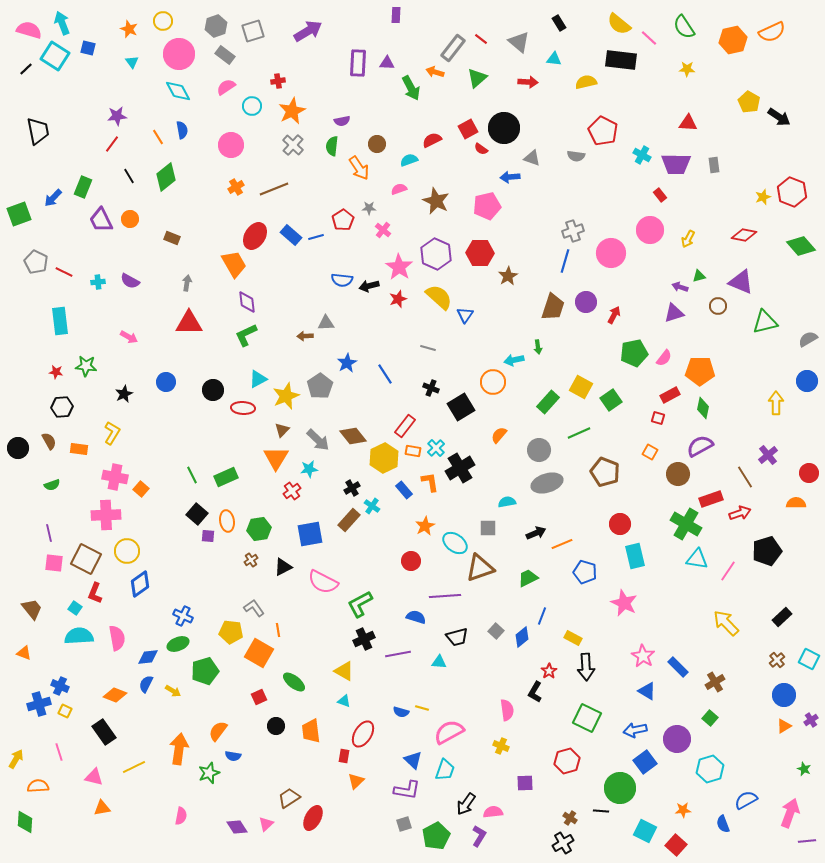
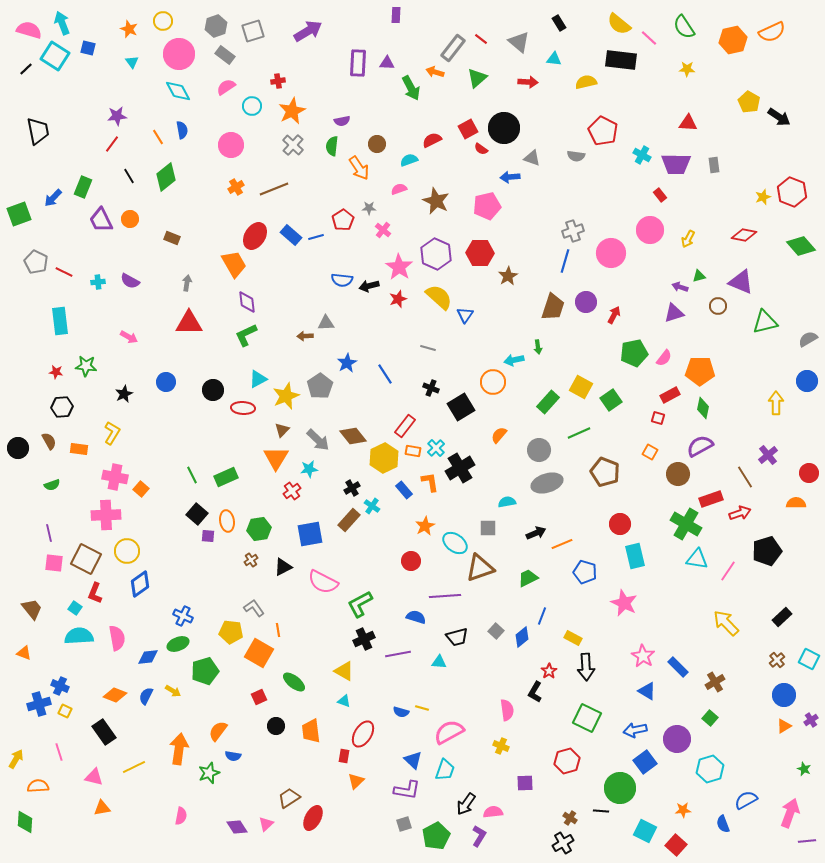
blue semicircle at (146, 684): moved 12 px down
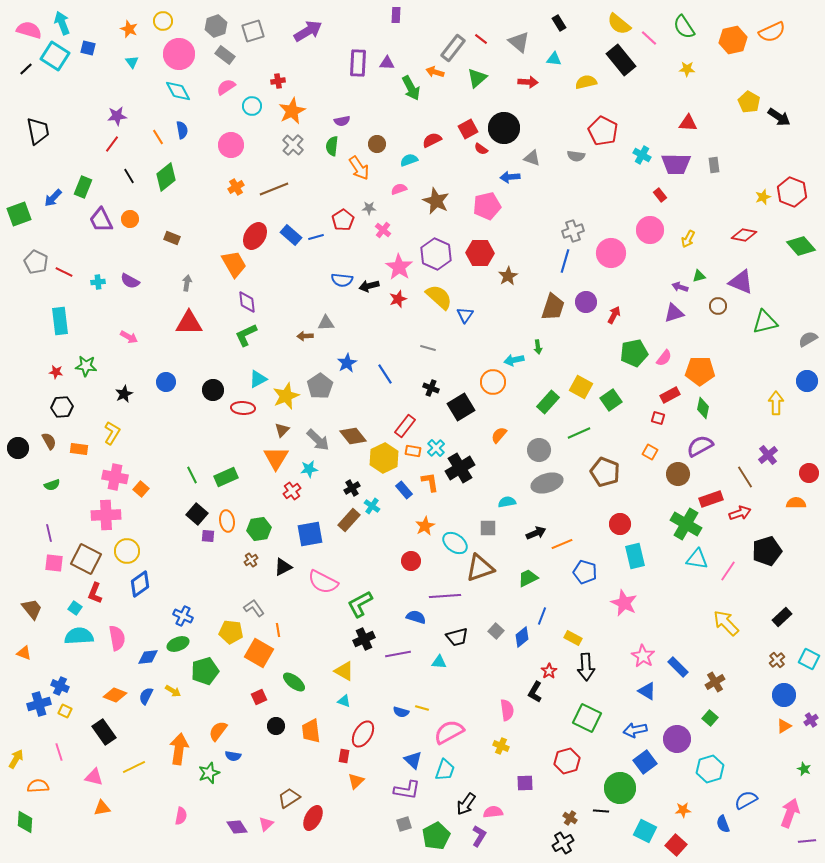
black rectangle at (621, 60): rotated 44 degrees clockwise
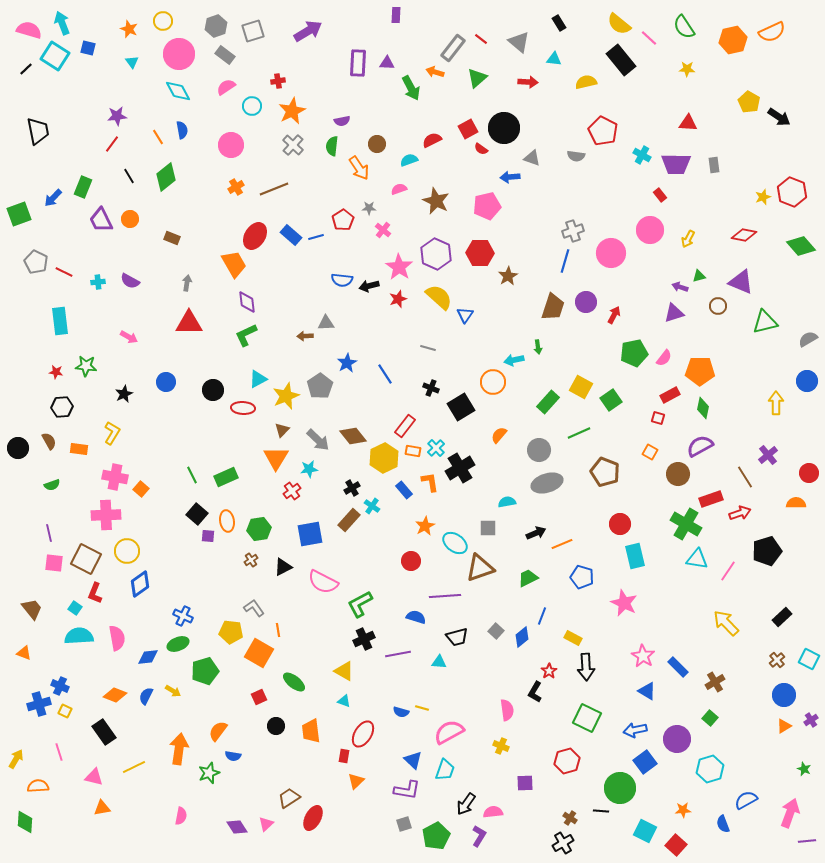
blue pentagon at (585, 572): moved 3 px left, 5 px down
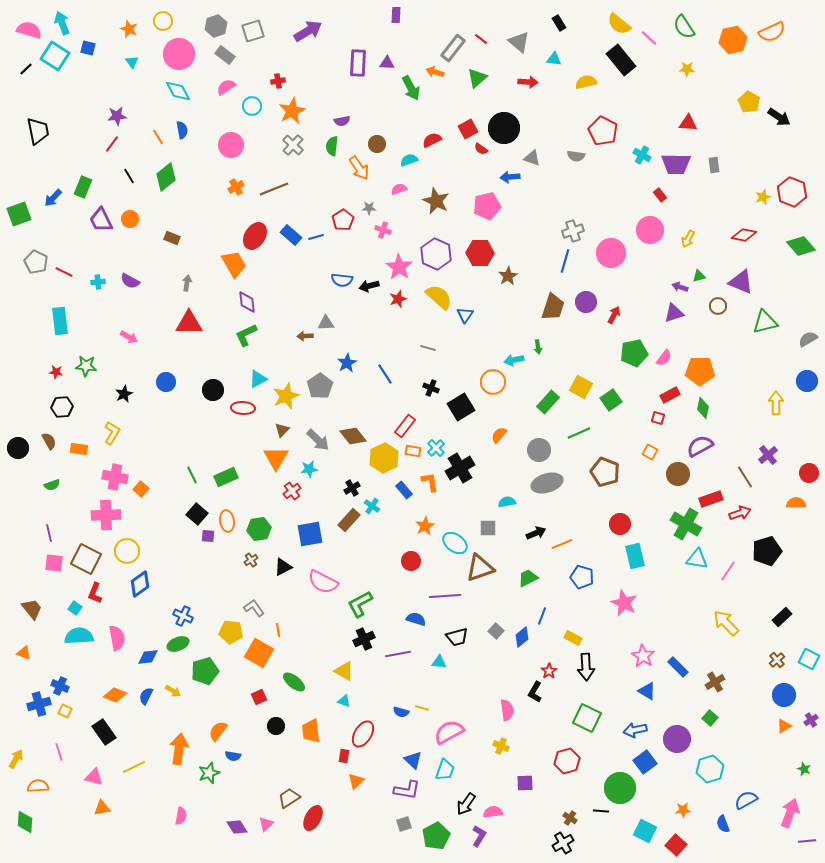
pink cross at (383, 230): rotated 21 degrees counterclockwise
blue semicircle at (416, 617): moved 2 px down
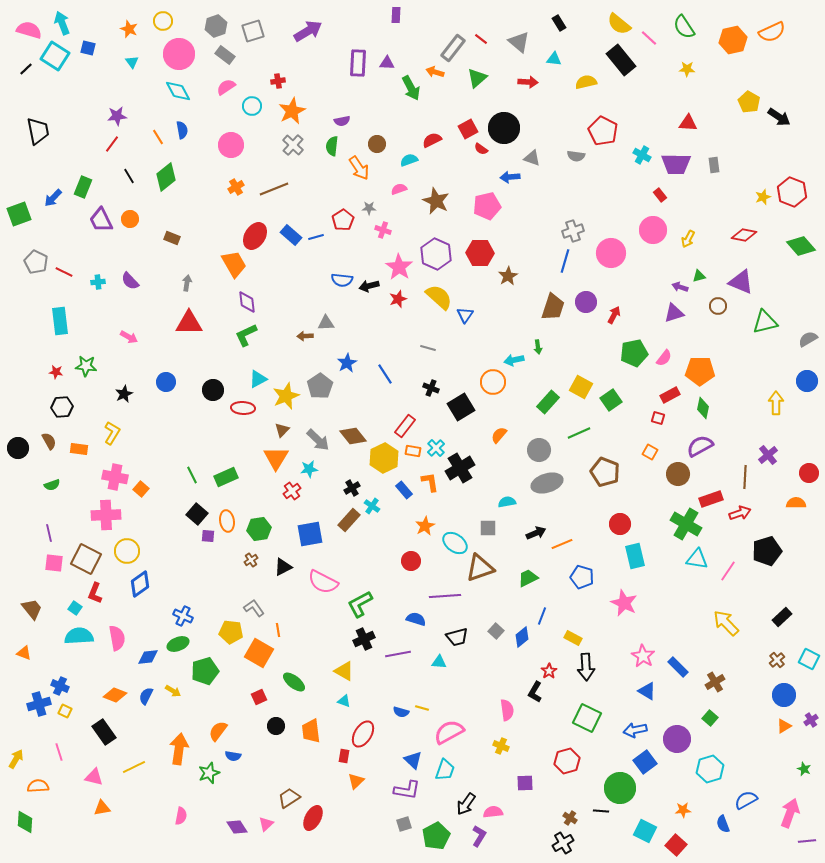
pink circle at (650, 230): moved 3 px right
purple semicircle at (130, 281): rotated 18 degrees clockwise
brown line at (745, 477): rotated 35 degrees clockwise
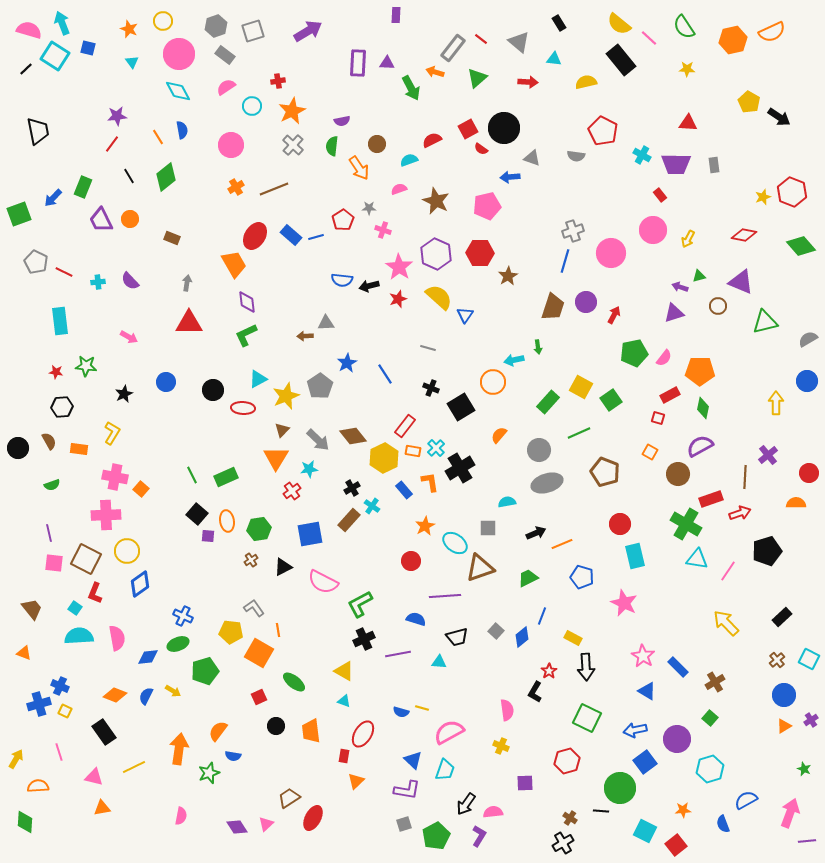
red square at (676, 845): rotated 10 degrees clockwise
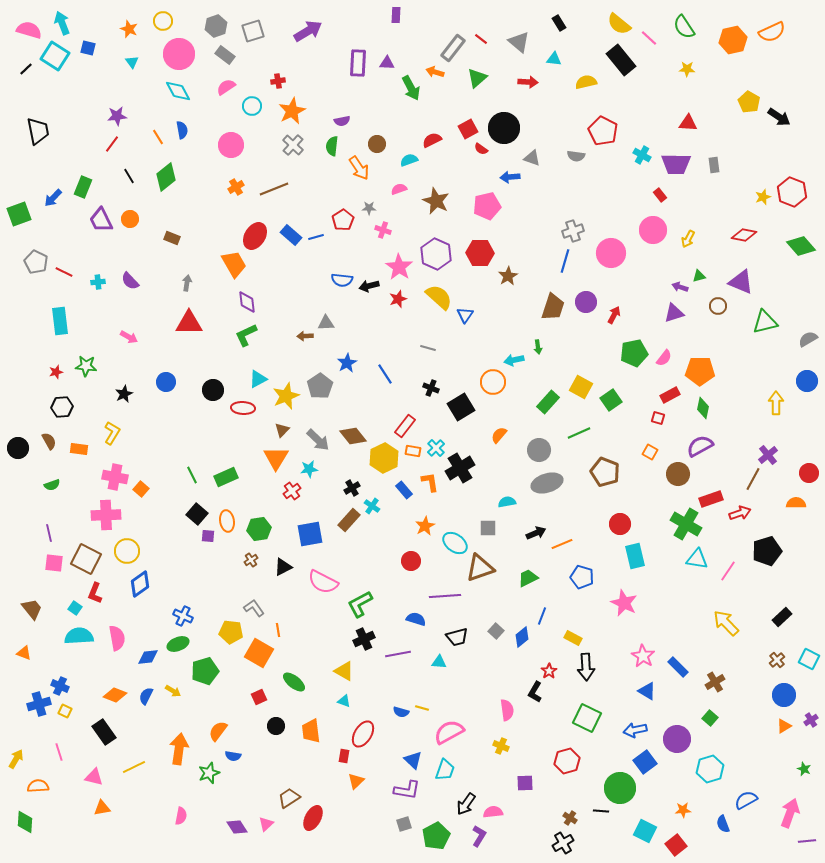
red star at (56, 372): rotated 24 degrees counterclockwise
brown line at (745, 477): moved 8 px right, 2 px down; rotated 25 degrees clockwise
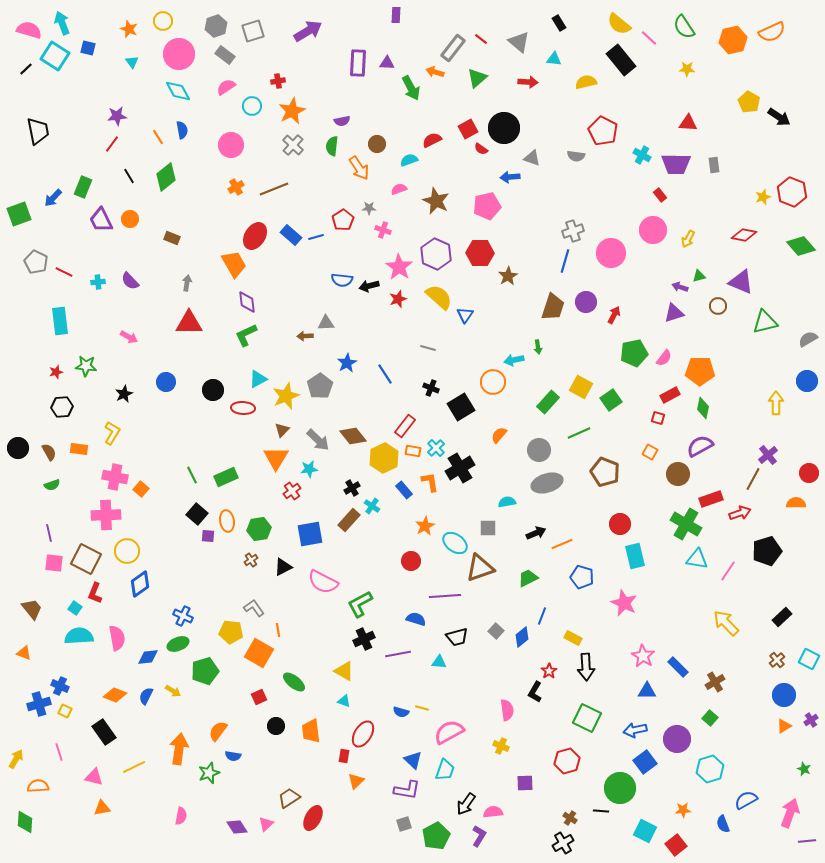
brown semicircle at (49, 441): moved 11 px down
blue triangle at (647, 691): rotated 30 degrees counterclockwise
